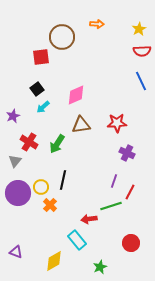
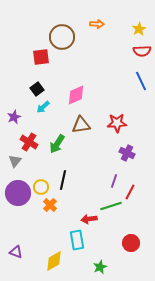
purple star: moved 1 px right, 1 px down
cyan rectangle: rotated 30 degrees clockwise
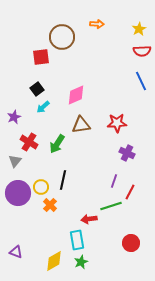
green star: moved 19 px left, 5 px up
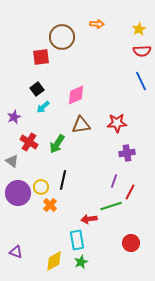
purple cross: rotated 35 degrees counterclockwise
gray triangle: moved 3 px left; rotated 32 degrees counterclockwise
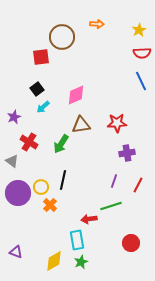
yellow star: moved 1 px down
red semicircle: moved 2 px down
green arrow: moved 4 px right
red line: moved 8 px right, 7 px up
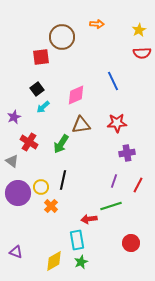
blue line: moved 28 px left
orange cross: moved 1 px right, 1 px down
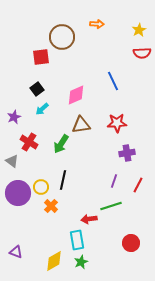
cyan arrow: moved 1 px left, 2 px down
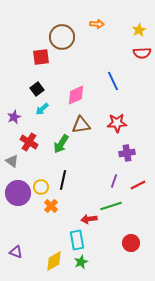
red line: rotated 35 degrees clockwise
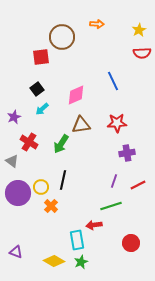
red arrow: moved 5 px right, 6 px down
yellow diamond: rotated 60 degrees clockwise
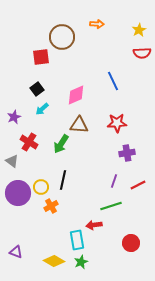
brown triangle: moved 2 px left; rotated 12 degrees clockwise
orange cross: rotated 16 degrees clockwise
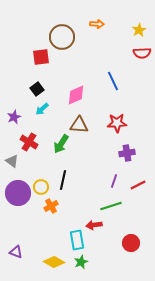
yellow diamond: moved 1 px down
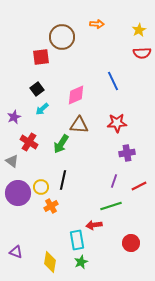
red line: moved 1 px right, 1 px down
yellow diamond: moved 4 px left; rotated 70 degrees clockwise
